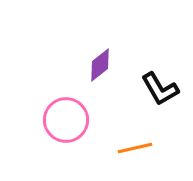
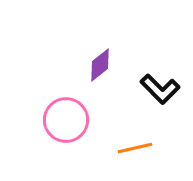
black L-shape: rotated 15 degrees counterclockwise
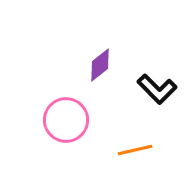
black L-shape: moved 3 px left
orange line: moved 2 px down
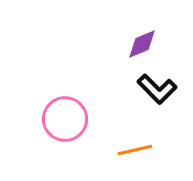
purple diamond: moved 42 px right, 21 px up; rotated 16 degrees clockwise
pink circle: moved 1 px left, 1 px up
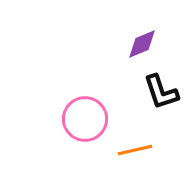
black L-shape: moved 4 px right, 3 px down; rotated 27 degrees clockwise
pink circle: moved 20 px right
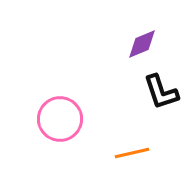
pink circle: moved 25 px left
orange line: moved 3 px left, 3 px down
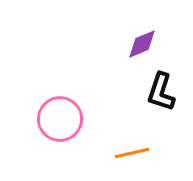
black L-shape: rotated 36 degrees clockwise
